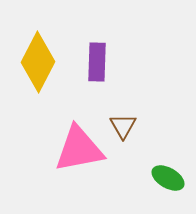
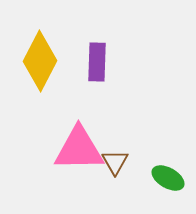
yellow diamond: moved 2 px right, 1 px up
brown triangle: moved 8 px left, 36 px down
pink triangle: rotated 10 degrees clockwise
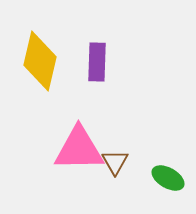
yellow diamond: rotated 14 degrees counterclockwise
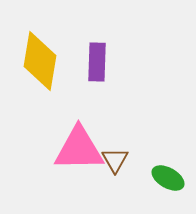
yellow diamond: rotated 4 degrees counterclockwise
brown triangle: moved 2 px up
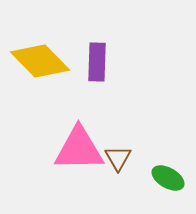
yellow diamond: rotated 54 degrees counterclockwise
brown triangle: moved 3 px right, 2 px up
